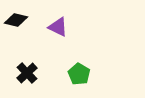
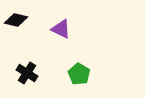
purple triangle: moved 3 px right, 2 px down
black cross: rotated 15 degrees counterclockwise
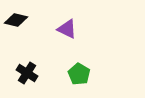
purple triangle: moved 6 px right
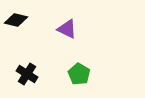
black cross: moved 1 px down
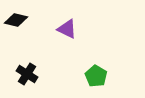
green pentagon: moved 17 px right, 2 px down
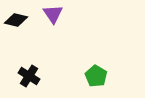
purple triangle: moved 14 px left, 15 px up; rotated 30 degrees clockwise
black cross: moved 2 px right, 2 px down
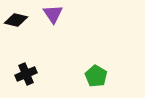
black cross: moved 3 px left, 2 px up; rotated 35 degrees clockwise
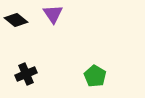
black diamond: rotated 25 degrees clockwise
green pentagon: moved 1 px left
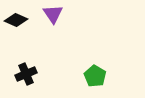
black diamond: rotated 15 degrees counterclockwise
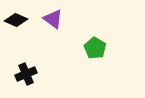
purple triangle: moved 5 px down; rotated 20 degrees counterclockwise
green pentagon: moved 28 px up
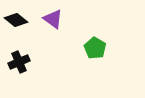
black diamond: rotated 15 degrees clockwise
black cross: moved 7 px left, 12 px up
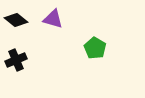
purple triangle: rotated 20 degrees counterclockwise
black cross: moved 3 px left, 2 px up
